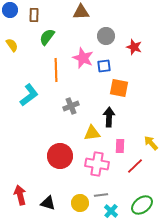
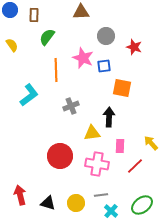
orange square: moved 3 px right
yellow circle: moved 4 px left
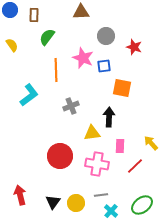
black triangle: moved 5 px right, 1 px up; rotated 49 degrees clockwise
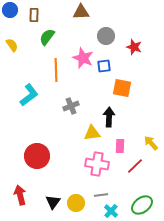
red circle: moved 23 px left
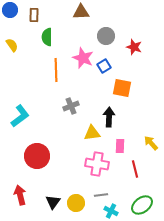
green semicircle: rotated 36 degrees counterclockwise
blue square: rotated 24 degrees counterclockwise
cyan L-shape: moved 9 px left, 21 px down
red line: moved 3 px down; rotated 60 degrees counterclockwise
cyan cross: rotated 16 degrees counterclockwise
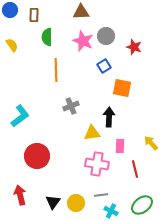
pink star: moved 17 px up
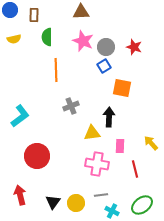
gray circle: moved 11 px down
yellow semicircle: moved 2 px right, 6 px up; rotated 112 degrees clockwise
cyan cross: moved 1 px right
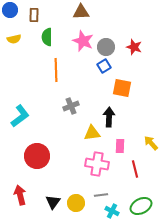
green ellipse: moved 1 px left, 1 px down; rotated 10 degrees clockwise
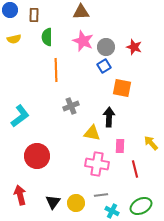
yellow triangle: rotated 18 degrees clockwise
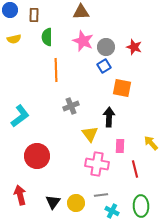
yellow triangle: moved 2 px left, 1 px down; rotated 42 degrees clockwise
green ellipse: rotated 65 degrees counterclockwise
